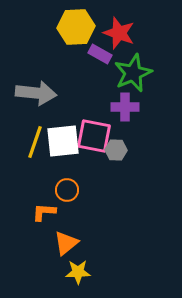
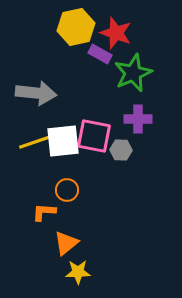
yellow hexagon: rotated 9 degrees counterclockwise
red star: moved 3 px left
purple cross: moved 13 px right, 12 px down
yellow line: rotated 52 degrees clockwise
gray hexagon: moved 5 px right
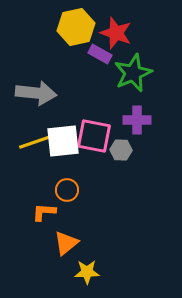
purple cross: moved 1 px left, 1 px down
yellow star: moved 9 px right
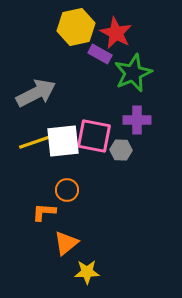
red star: rotated 8 degrees clockwise
gray arrow: rotated 33 degrees counterclockwise
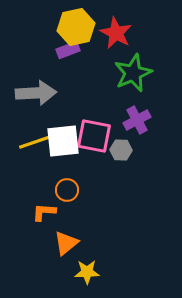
purple rectangle: moved 32 px left, 4 px up; rotated 50 degrees counterclockwise
gray arrow: rotated 24 degrees clockwise
purple cross: rotated 28 degrees counterclockwise
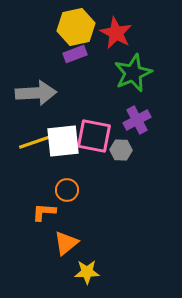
purple rectangle: moved 7 px right, 4 px down
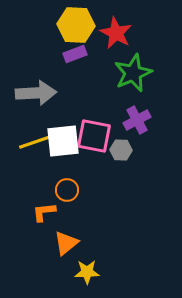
yellow hexagon: moved 2 px up; rotated 15 degrees clockwise
orange L-shape: rotated 10 degrees counterclockwise
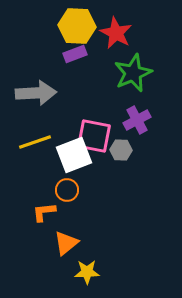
yellow hexagon: moved 1 px right, 1 px down
white square: moved 11 px right, 14 px down; rotated 15 degrees counterclockwise
